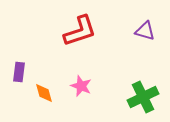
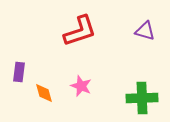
green cross: moved 1 px left, 1 px down; rotated 24 degrees clockwise
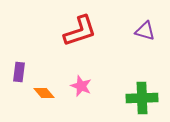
orange diamond: rotated 25 degrees counterclockwise
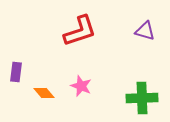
purple rectangle: moved 3 px left
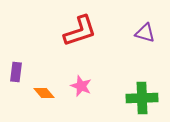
purple triangle: moved 2 px down
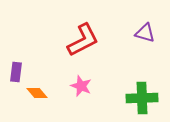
red L-shape: moved 3 px right, 9 px down; rotated 9 degrees counterclockwise
orange diamond: moved 7 px left
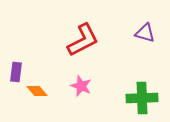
orange diamond: moved 2 px up
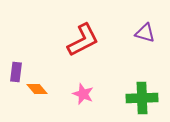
pink star: moved 2 px right, 8 px down
orange diamond: moved 2 px up
